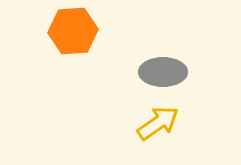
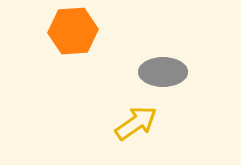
yellow arrow: moved 22 px left
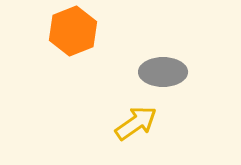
orange hexagon: rotated 18 degrees counterclockwise
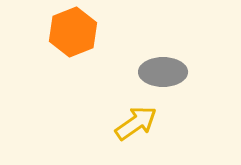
orange hexagon: moved 1 px down
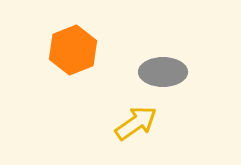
orange hexagon: moved 18 px down
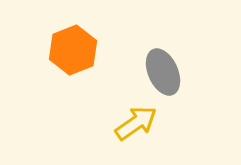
gray ellipse: rotated 66 degrees clockwise
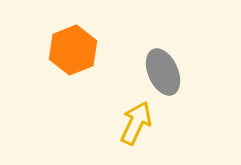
yellow arrow: rotated 30 degrees counterclockwise
